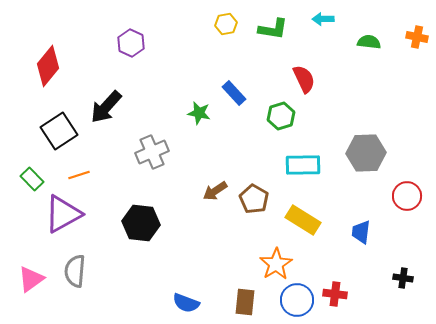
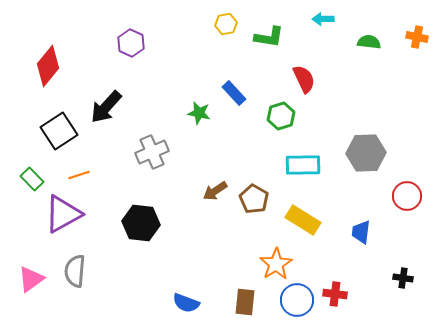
green L-shape: moved 4 px left, 8 px down
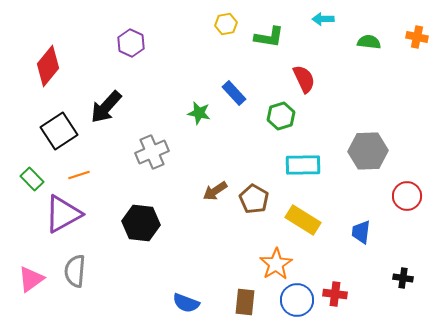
gray hexagon: moved 2 px right, 2 px up
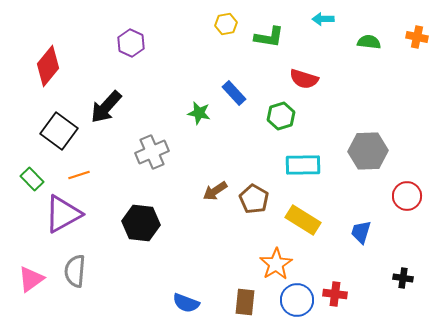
red semicircle: rotated 132 degrees clockwise
black square: rotated 21 degrees counterclockwise
blue trapezoid: rotated 10 degrees clockwise
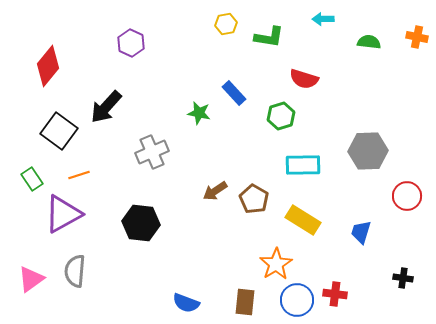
green rectangle: rotated 10 degrees clockwise
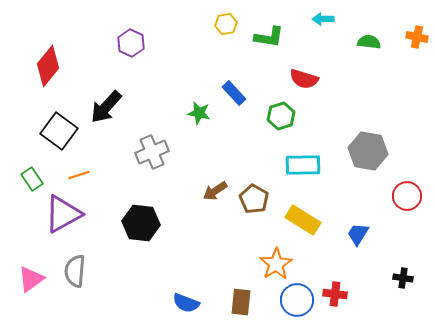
gray hexagon: rotated 12 degrees clockwise
blue trapezoid: moved 3 px left, 2 px down; rotated 15 degrees clockwise
brown rectangle: moved 4 px left
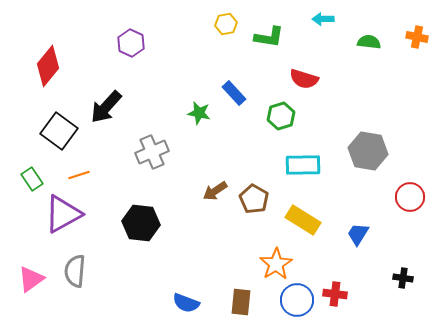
red circle: moved 3 px right, 1 px down
